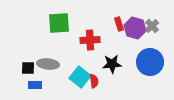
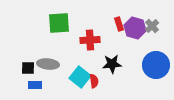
blue circle: moved 6 px right, 3 px down
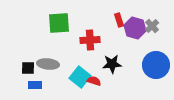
red rectangle: moved 4 px up
red semicircle: rotated 64 degrees counterclockwise
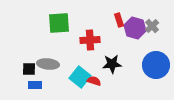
black square: moved 1 px right, 1 px down
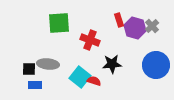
red cross: rotated 24 degrees clockwise
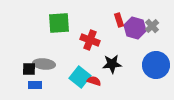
gray ellipse: moved 4 px left
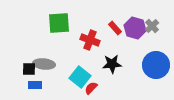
red rectangle: moved 4 px left, 8 px down; rotated 24 degrees counterclockwise
red semicircle: moved 3 px left, 7 px down; rotated 64 degrees counterclockwise
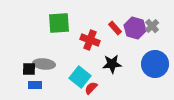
blue circle: moved 1 px left, 1 px up
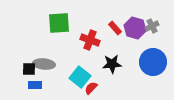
gray cross: rotated 16 degrees clockwise
blue circle: moved 2 px left, 2 px up
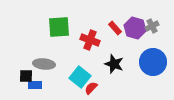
green square: moved 4 px down
black star: moved 2 px right; rotated 24 degrees clockwise
black square: moved 3 px left, 7 px down
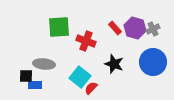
gray cross: moved 1 px right, 3 px down
red cross: moved 4 px left, 1 px down
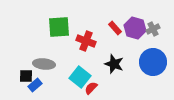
blue rectangle: rotated 40 degrees counterclockwise
